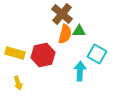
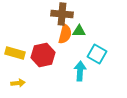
brown cross: rotated 35 degrees counterclockwise
yellow arrow: rotated 80 degrees counterclockwise
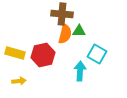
yellow arrow: moved 1 px right, 2 px up
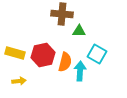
orange semicircle: moved 28 px down
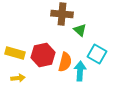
green triangle: moved 1 px right, 1 px up; rotated 40 degrees clockwise
yellow arrow: moved 1 px left, 3 px up
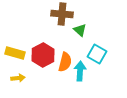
red hexagon: rotated 15 degrees counterclockwise
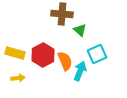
cyan square: rotated 36 degrees clockwise
orange semicircle: moved 1 px up; rotated 36 degrees counterclockwise
cyan arrow: rotated 18 degrees clockwise
